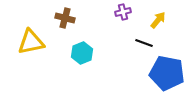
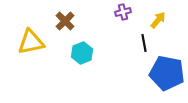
brown cross: moved 3 px down; rotated 30 degrees clockwise
black line: rotated 60 degrees clockwise
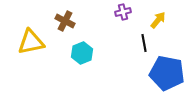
brown cross: rotated 18 degrees counterclockwise
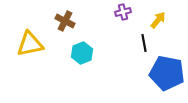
yellow triangle: moved 1 px left, 2 px down
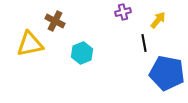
brown cross: moved 10 px left
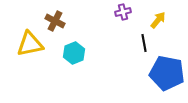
cyan hexagon: moved 8 px left
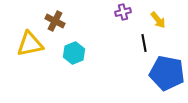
yellow arrow: rotated 102 degrees clockwise
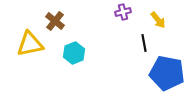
brown cross: rotated 12 degrees clockwise
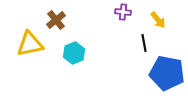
purple cross: rotated 21 degrees clockwise
brown cross: moved 1 px right, 1 px up; rotated 12 degrees clockwise
